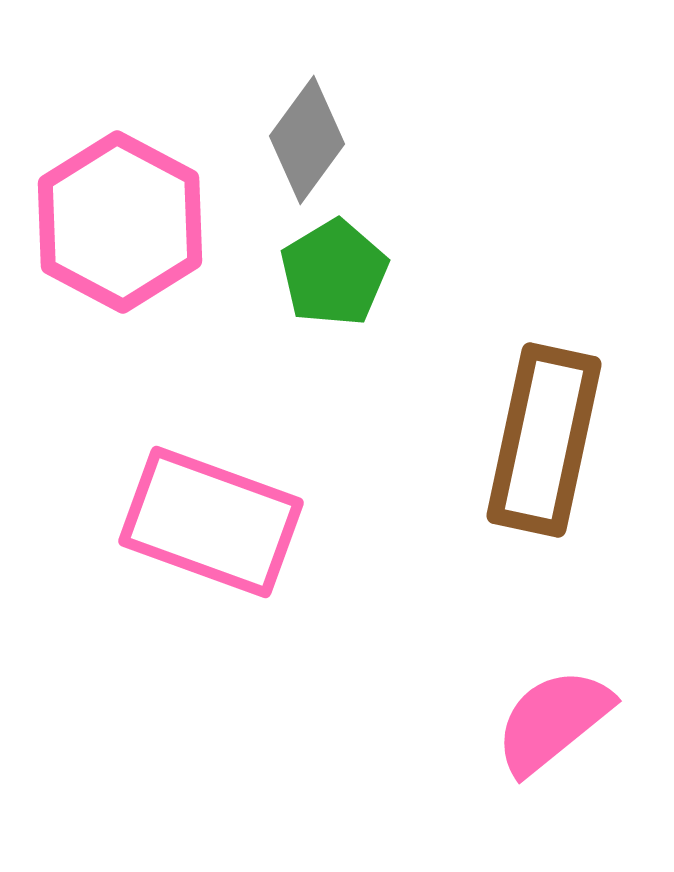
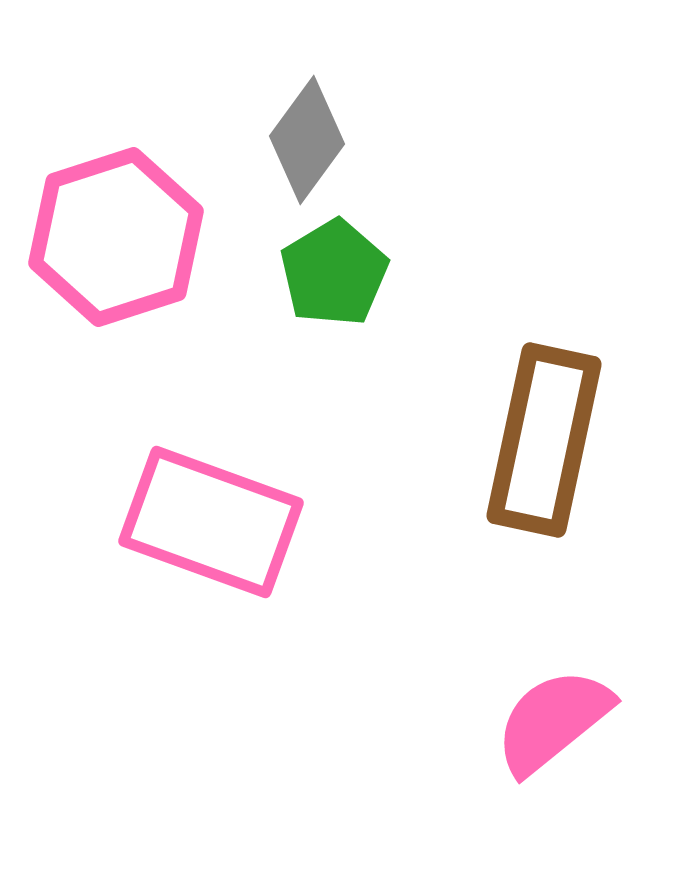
pink hexagon: moved 4 px left, 15 px down; rotated 14 degrees clockwise
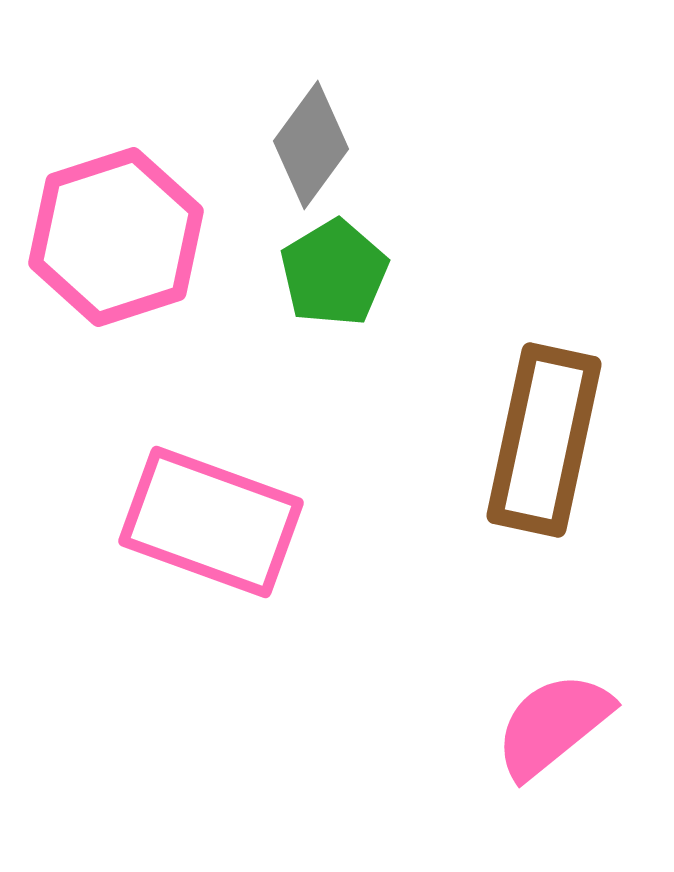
gray diamond: moved 4 px right, 5 px down
pink semicircle: moved 4 px down
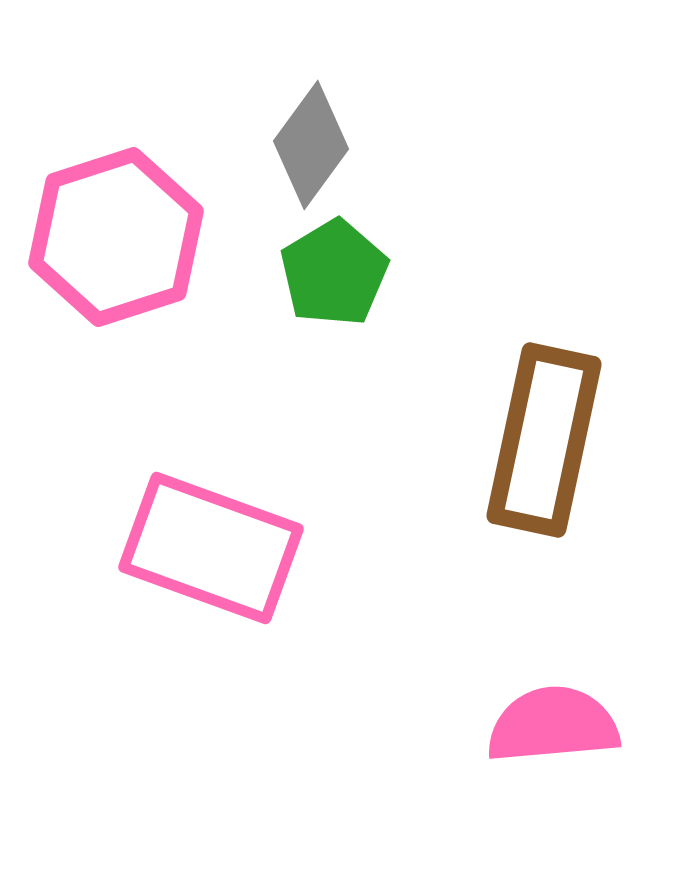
pink rectangle: moved 26 px down
pink semicircle: rotated 34 degrees clockwise
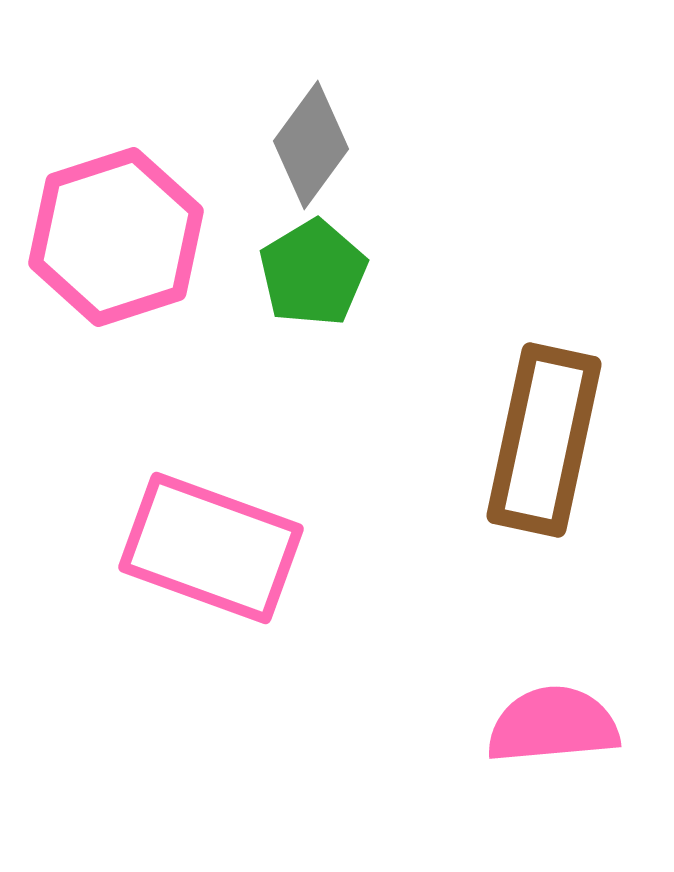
green pentagon: moved 21 px left
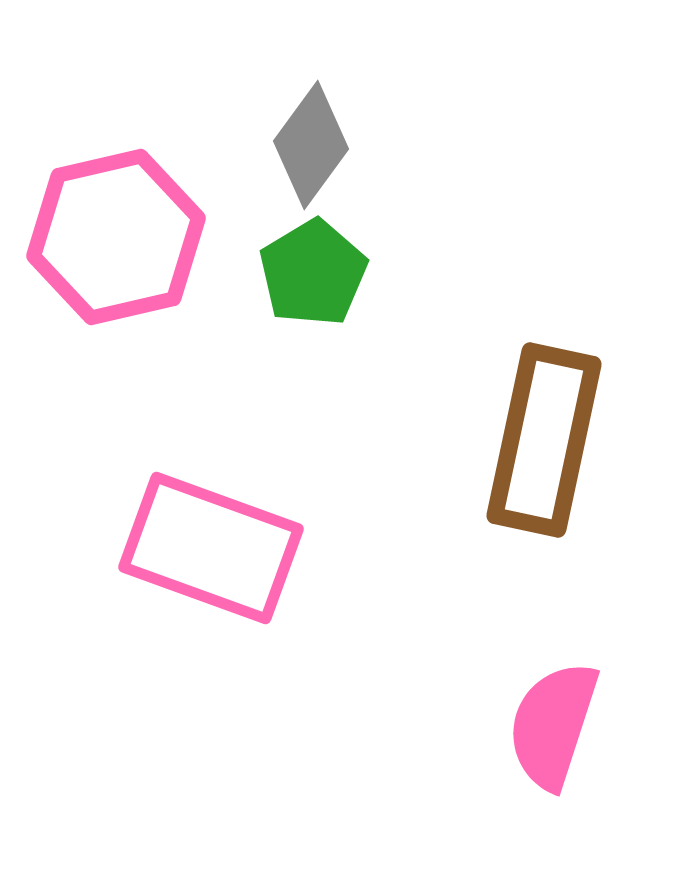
pink hexagon: rotated 5 degrees clockwise
pink semicircle: rotated 67 degrees counterclockwise
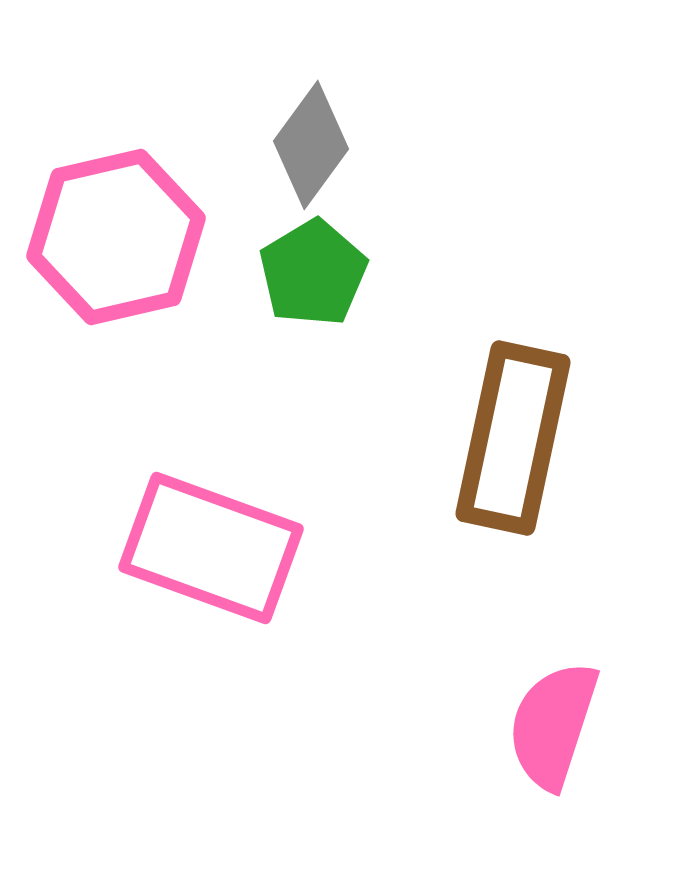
brown rectangle: moved 31 px left, 2 px up
